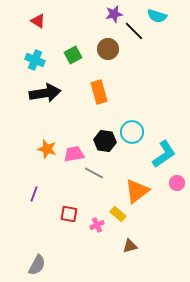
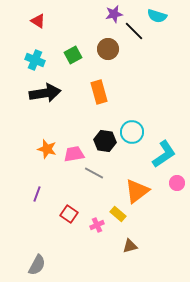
purple line: moved 3 px right
red square: rotated 24 degrees clockwise
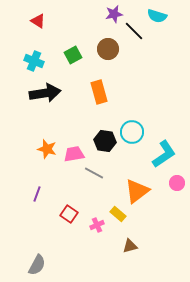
cyan cross: moved 1 px left, 1 px down
